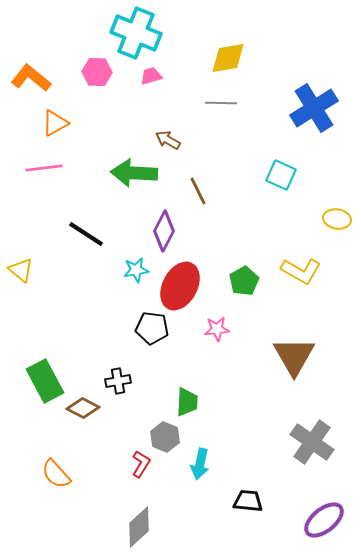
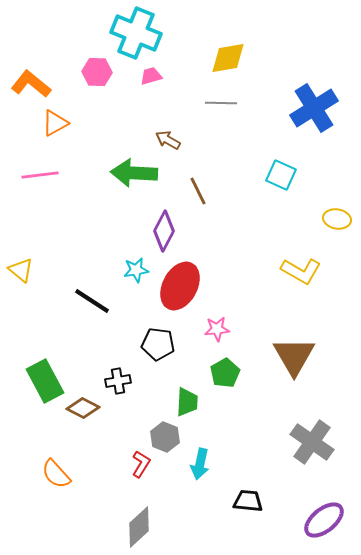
orange L-shape: moved 6 px down
pink line: moved 4 px left, 7 px down
black line: moved 6 px right, 67 px down
green pentagon: moved 19 px left, 92 px down
black pentagon: moved 6 px right, 16 px down
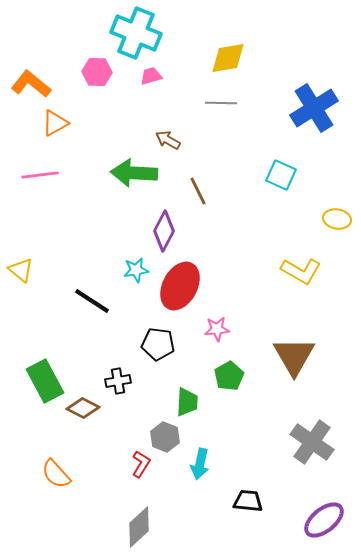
green pentagon: moved 4 px right, 3 px down
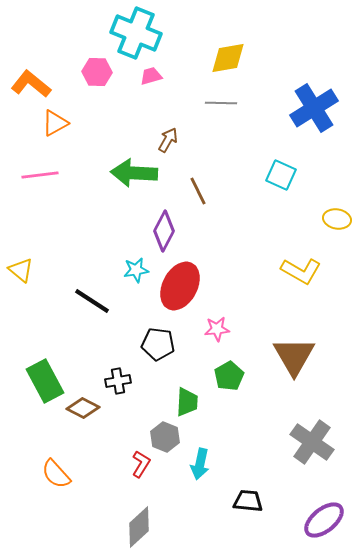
brown arrow: rotated 90 degrees clockwise
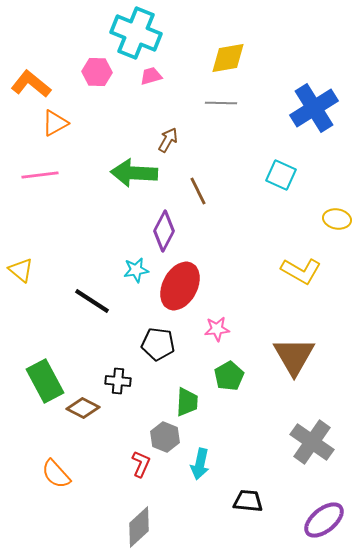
black cross: rotated 15 degrees clockwise
red L-shape: rotated 8 degrees counterclockwise
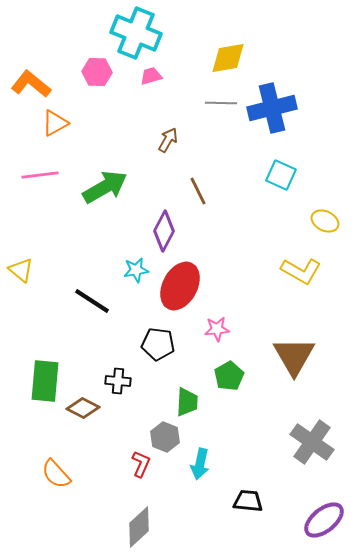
blue cross: moved 42 px left; rotated 18 degrees clockwise
green arrow: moved 29 px left, 14 px down; rotated 147 degrees clockwise
yellow ellipse: moved 12 px left, 2 px down; rotated 16 degrees clockwise
green rectangle: rotated 33 degrees clockwise
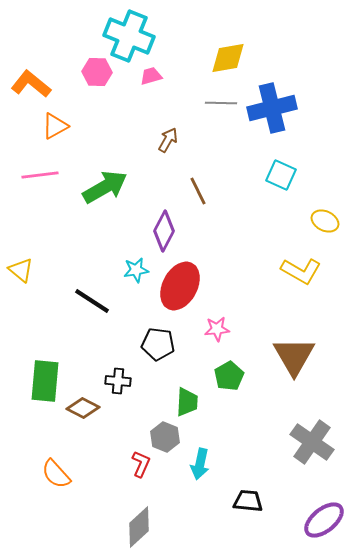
cyan cross: moved 7 px left, 3 px down
orange triangle: moved 3 px down
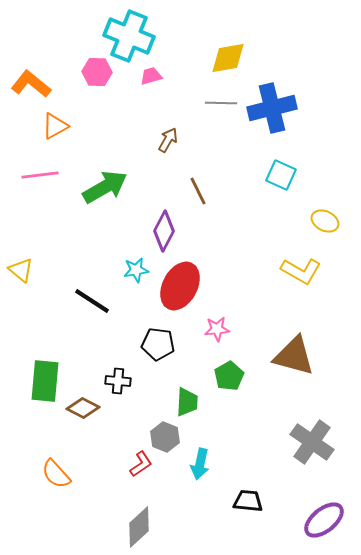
brown triangle: rotated 45 degrees counterclockwise
red L-shape: rotated 32 degrees clockwise
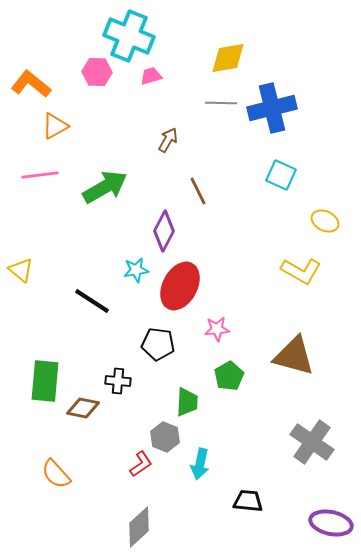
brown diamond: rotated 16 degrees counterclockwise
purple ellipse: moved 7 px right, 3 px down; rotated 51 degrees clockwise
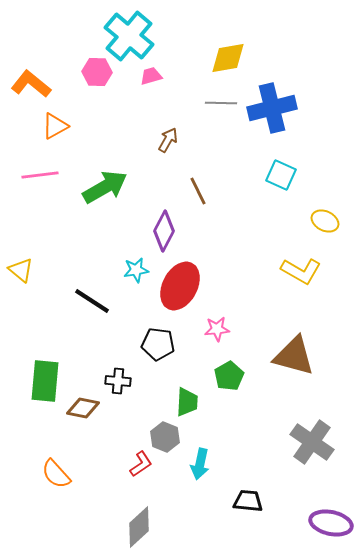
cyan cross: rotated 18 degrees clockwise
